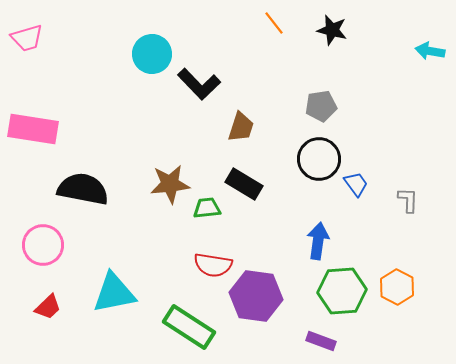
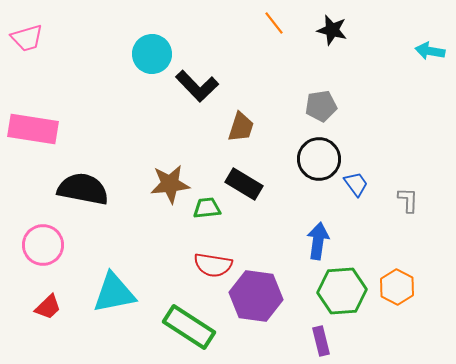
black L-shape: moved 2 px left, 2 px down
purple rectangle: rotated 56 degrees clockwise
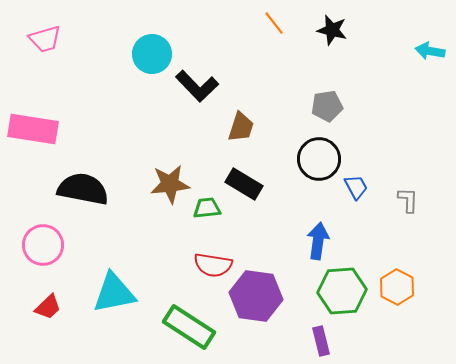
pink trapezoid: moved 18 px right, 1 px down
gray pentagon: moved 6 px right
blue trapezoid: moved 3 px down; rotated 8 degrees clockwise
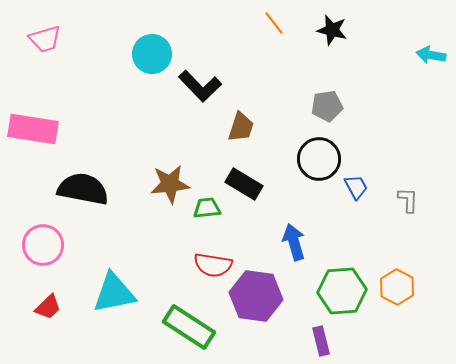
cyan arrow: moved 1 px right, 4 px down
black L-shape: moved 3 px right
blue arrow: moved 24 px left, 1 px down; rotated 24 degrees counterclockwise
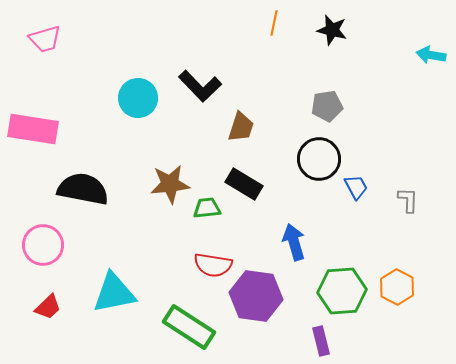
orange line: rotated 50 degrees clockwise
cyan circle: moved 14 px left, 44 px down
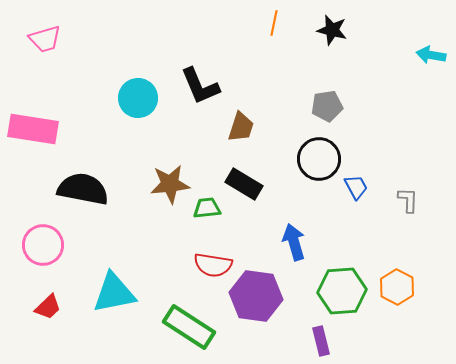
black L-shape: rotated 21 degrees clockwise
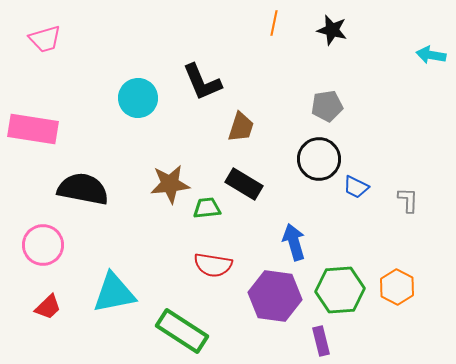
black L-shape: moved 2 px right, 4 px up
blue trapezoid: rotated 144 degrees clockwise
green hexagon: moved 2 px left, 1 px up
purple hexagon: moved 19 px right
green rectangle: moved 7 px left, 4 px down
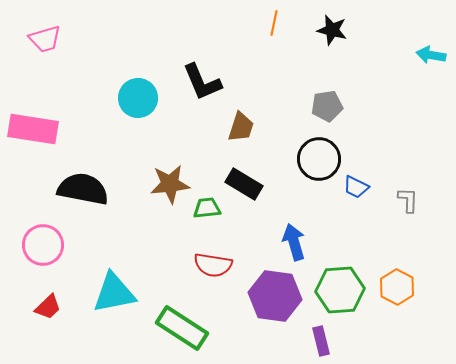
green rectangle: moved 3 px up
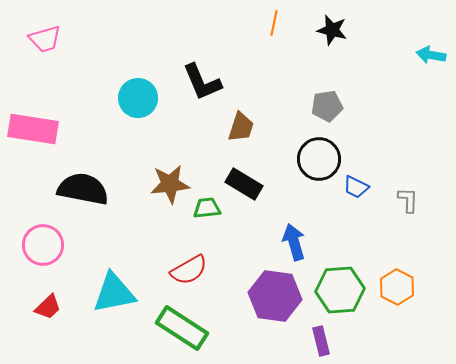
red semicircle: moved 24 px left, 5 px down; rotated 39 degrees counterclockwise
